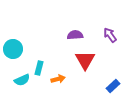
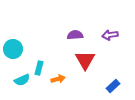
purple arrow: rotated 63 degrees counterclockwise
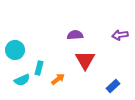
purple arrow: moved 10 px right
cyan circle: moved 2 px right, 1 px down
orange arrow: rotated 24 degrees counterclockwise
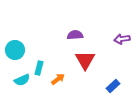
purple arrow: moved 2 px right, 4 px down
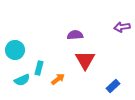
purple arrow: moved 12 px up
